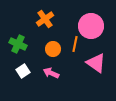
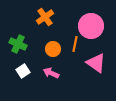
orange cross: moved 2 px up
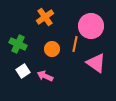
orange circle: moved 1 px left
pink arrow: moved 6 px left, 3 px down
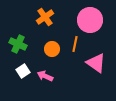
pink circle: moved 1 px left, 6 px up
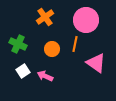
pink circle: moved 4 px left
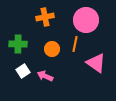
orange cross: rotated 24 degrees clockwise
green cross: rotated 24 degrees counterclockwise
